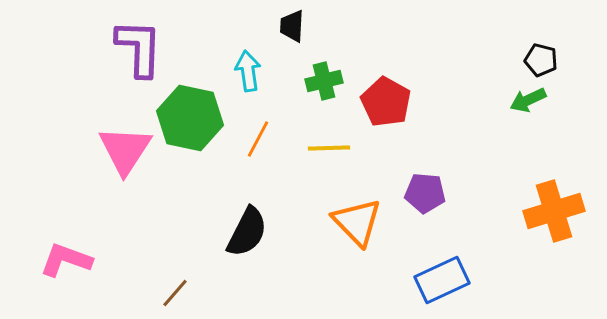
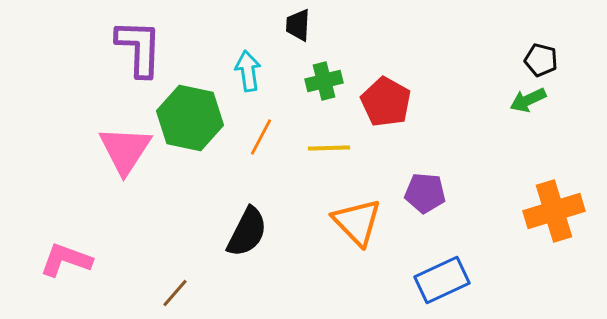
black trapezoid: moved 6 px right, 1 px up
orange line: moved 3 px right, 2 px up
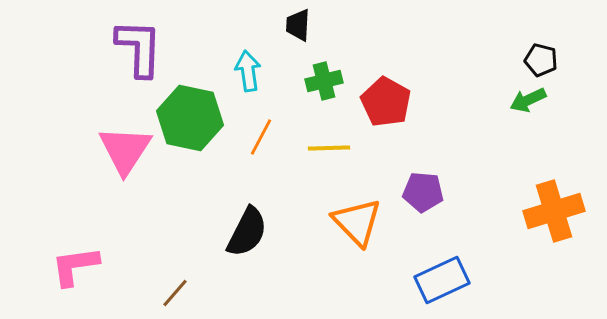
purple pentagon: moved 2 px left, 1 px up
pink L-shape: moved 9 px right, 6 px down; rotated 28 degrees counterclockwise
